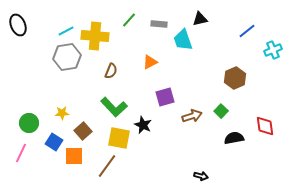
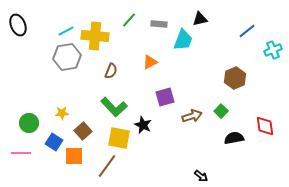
cyan trapezoid: rotated 140 degrees counterclockwise
pink line: rotated 66 degrees clockwise
black arrow: rotated 24 degrees clockwise
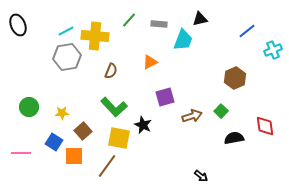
green circle: moved 16 px up
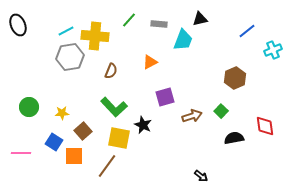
gray hexagon: moved 3 px right
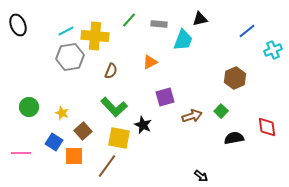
yellow star: rotated 24 degrees clockwise
red diamond: moved 2 px right, 1 px down
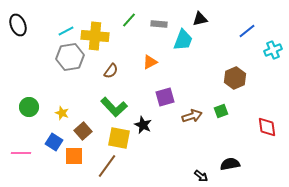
brown semicircle: rotated 14 degrees clockwise
green square: rotated 24 degrees clockwise
black semicircle: moved 4 px left, 26 px down
